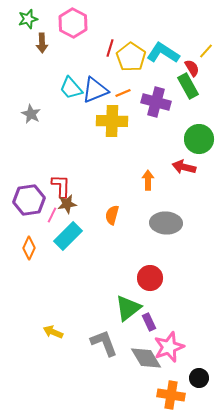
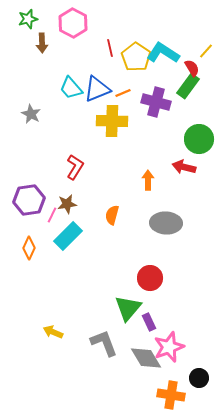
red line: rotated 30 degrees counterclockwise
yellow pentagon: moved 5 px right
green rectangle: rotated 65 degrees clockwise
blue triangle: moved 2 px right, 1 px up
red L-shape: moved 14 px right, 19 px up; rotated 30 degrees clockwise
green triangle: rotated 12 degrees counterclockwise
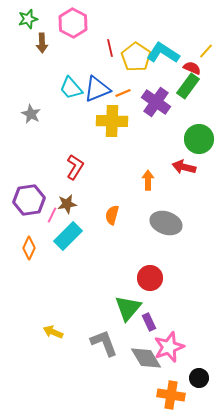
red semicircle: rotated 36 degrees counterclockwise
purple cross: rotated 20 degrees clockwise
gray ellipse: rotated 16 degrees clockwise
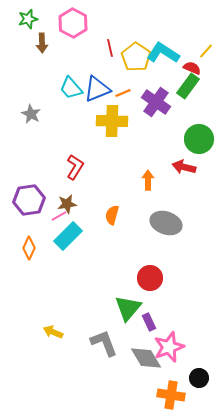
pink line: moved 7 px right, 1 px down; rotated 35 degrees clockwise
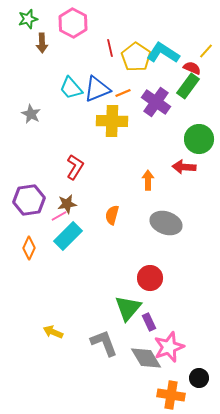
red arrow: rotated 10 degrees counterclockwise
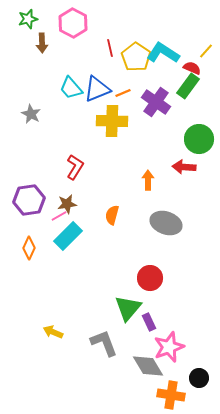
gray diamond: moved 2 px right, 8 px down
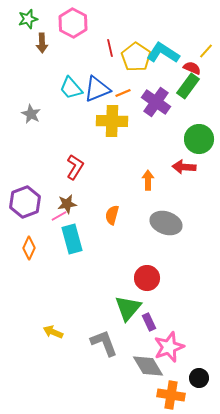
purple hexagon: moved 4 px left, 2 px down; rotated 12 degrees counterclockwise
cyan rectangle: moved 4 px right, 3 px down; rotated 60 degrees counterclockwise
red circle: moved 3 px left
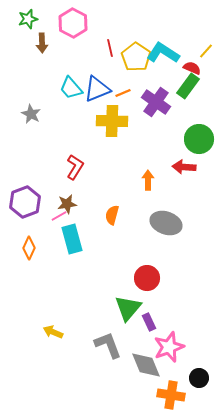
gray L-shape: moved 4 px right, 2 px down
gray diamond: moved 2 px left, 1 px up; rotated 8 degrees clockwise
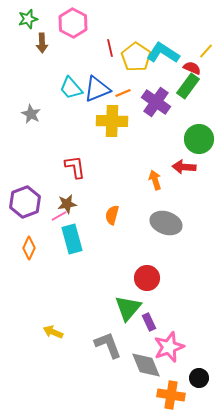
red L-shape: rotated 40 degrees counterclockwise
orange arrow: moved 7 px right; rotated 18 degrees counterclockwise
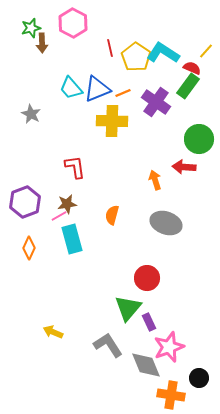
green star: moved 3 px right, 9 px down
gray L-shape: rotated 12 degrees counterclockwise
